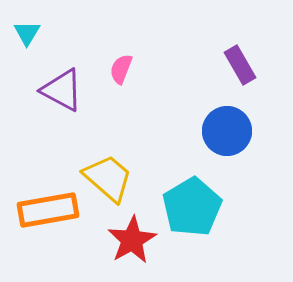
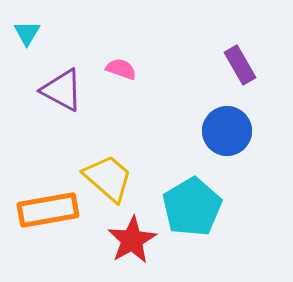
pink semicircle: rotated 88 degrees clockwise
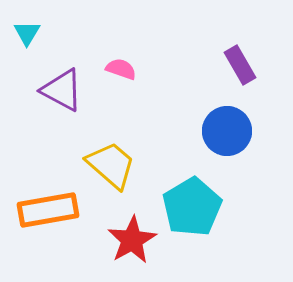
yellow trapezoid: moved 3 px right, 13 px up
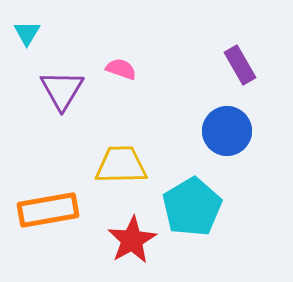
purple triangle: rotated 33 degrees clockwise
yellow trapezoid: moved 10 px right; rotated 42 degrees counterclockwise
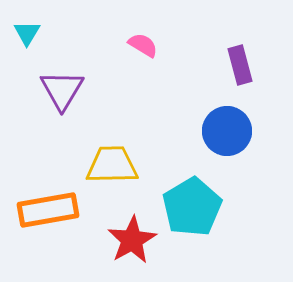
purple rectangle: rotated 15 degrees clockwise
pink semicircle: moved 22 px right, 24 px up; rotated 12 degrees clockwise
yellow trapezoid: moved 9 px left
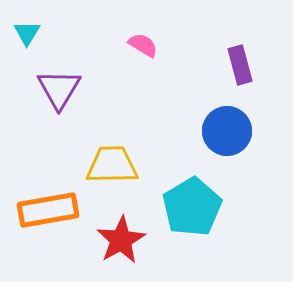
purple triangle: moved 3 px left, 1 px up
red star: moved 11 px left
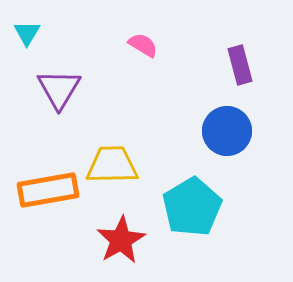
orange rectangle: moved 20 px up
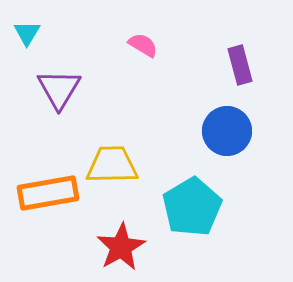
orange rectangle: moved 3 px down
red star: moved 7 px down
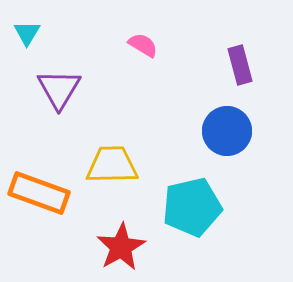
orange rectangle: moved 9 px left; rotated 30 degrees clockwise
cyan pentagon: rotated 18 degrees clockwise
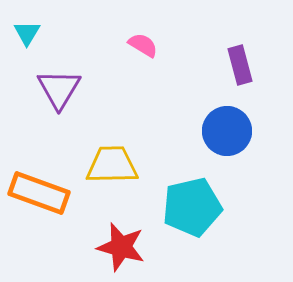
red star: rotated 27 degrees counterclockwise
